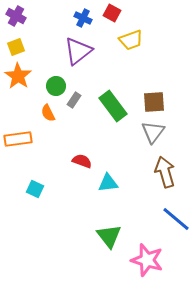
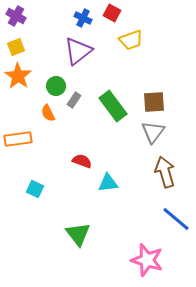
green triangle: moved 31 px left, 2 px up
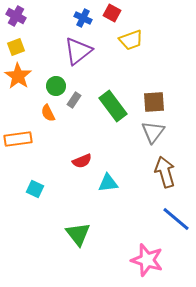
red semicircle: rotated 138 degrees clockwise
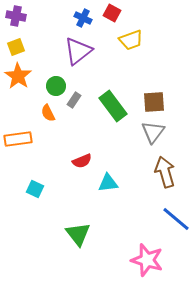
purple cross: rotated 18 degrees counterclockwise
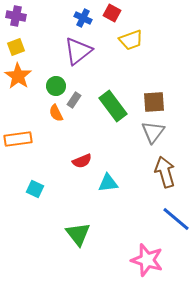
orange semicircle: moved 8 px right
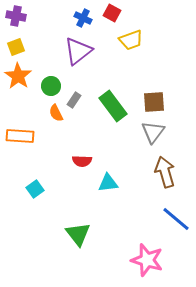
green circle: moved 5 px left
orange rectangle: moved 2 px right, 3 px up; rotated 12 degrees clockwise
red semicircle: rotated 24 degrees clockwise
cyan square: rotated 30 degrees clockwise
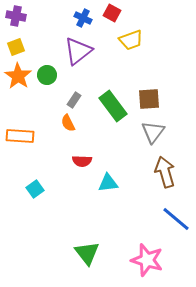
green circle: moved 4 px left, 11 px up
brown square: moved 5 px left, 3 px up
orange semicircle: moved 12 px right, 10 px down
green triangle: moved 9 px right, 19 px down
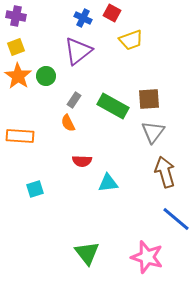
green circle: moved 1 px left, 1 px down
green rectangle: rotated 24 degrees counterclockwise
cyan square: rotated 18 degrees clockwise
pink star: moved 3 px up
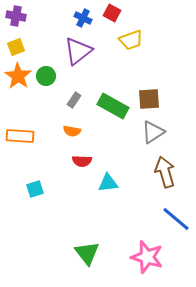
orange semicircle: moved 4 px right, 8 px down; rotated 54 degrees counterclockwise
gray triangle: rotated 20 degrees clockwise
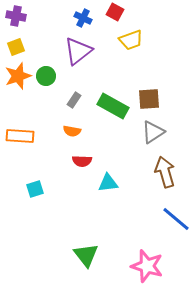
red square: moved 3 px right, 1 px up
orange star: rotated 20 degrees clockwise
green triangle: moved 1 px left, 2 px down
pink star: moved 9 px down
